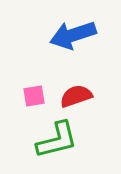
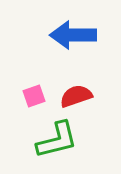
blue arrow: rotated 18 degrees clockwise
pink square: rotated 10 degrees counterclockwise
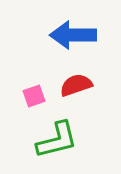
red semicircle: moved 11 px up
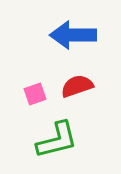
red semicircle: moved 1 px right, 1 px down
pink square: moved 1 px right, 2 px up
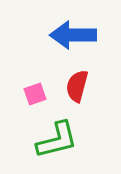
red semicircle: rotated 56 degrees counterclockwise
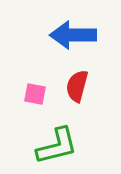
pink square: rotated 30 degrees clockwise
green L-shape: moved 6 px down
